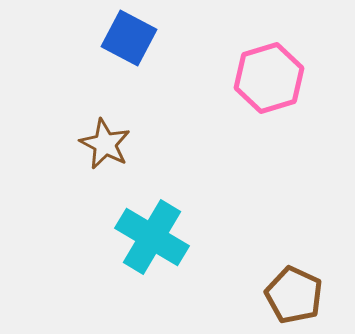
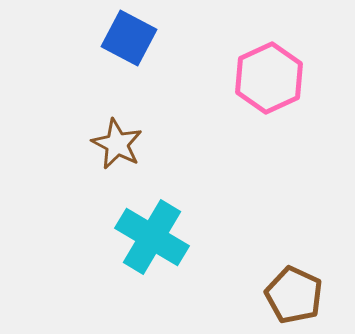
pink hexagon: rotated 8 degrees counterclockwise
brown star: moved 12 px right
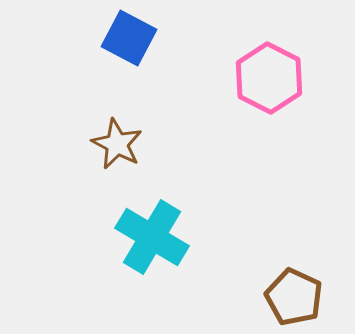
pink hexagon: rotated 8 degrees counterclockwise
brown pentagon: moved 2 px down
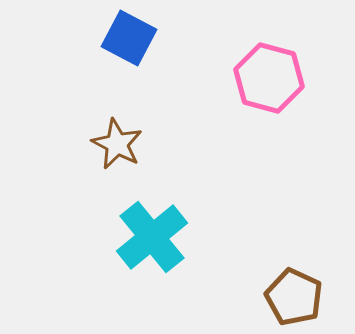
pink hexagon: rotated 12 degrees counterclockwise
cyan cross: rotated 20 degrees clockwise
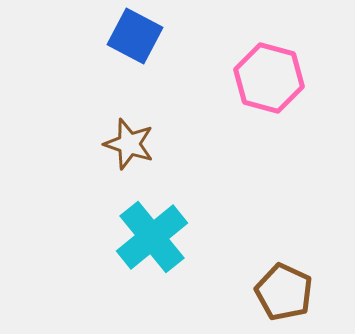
blue square: moved 6 px right, 2 px up
brown star: moved 12 px right; rotated 9 degrees counterclockwise
brown pentagon: moved 10 px left, 5 px up
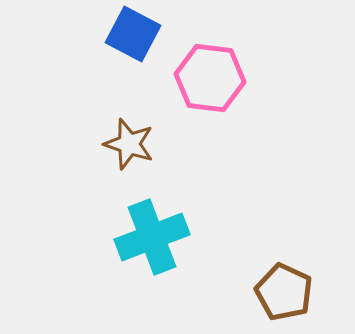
blue square: moved 2 px left, 2 px up
pink hexagon: moved 59 px left; rotated 8 degrees counterclockwise
cyan cross: rotated 18 degrees clockwise
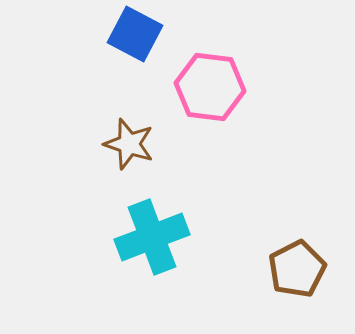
blue square: moved 2 px right
pink hexagon: moved 9 px down
brown pentagon: moved 13 px right, 23 px up; rotated 20 degrees clockwise
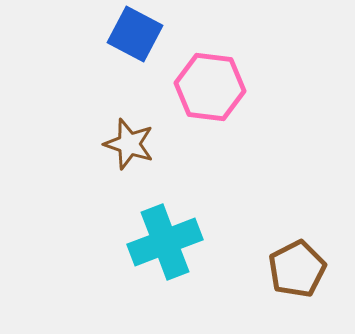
cyan cross: moved 13 px right, 5 px down
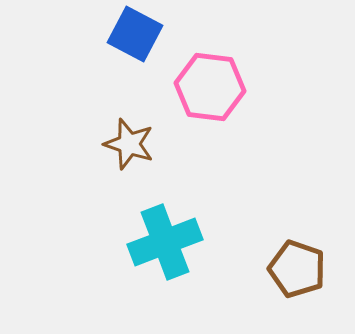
brown pentagon: rotated 26 degrees counterclockwise
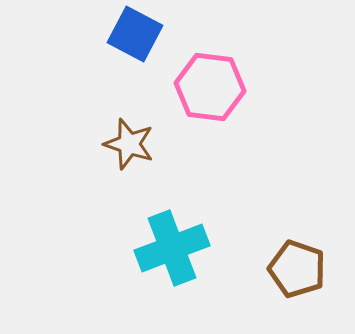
cyan cross: moved 7 px right, 6 px down
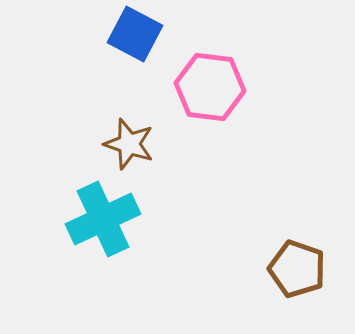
cyan cross: moved 69 px left, 29 px up; rotated 4 degrees counterclockwise
